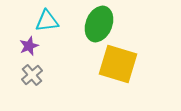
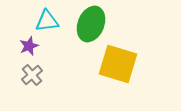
green ellipse: moved 8 px left
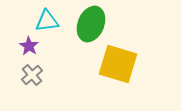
purple star: rotated 18 degrees counterclockwise
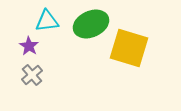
green ellipse: rotated 44 degrees clockwise
yellow square: moved 11 px right, 16 px up
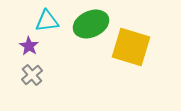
yellow square: moved 2 px right, 1 px up
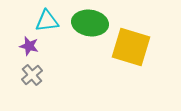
green ellipse: moved 1 px left, 1 px up; rotated 32 degrees clockwise
purple star: rotated 18 degrees counterclockwise
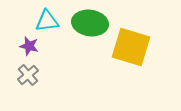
gray cross: moved 4 px left
